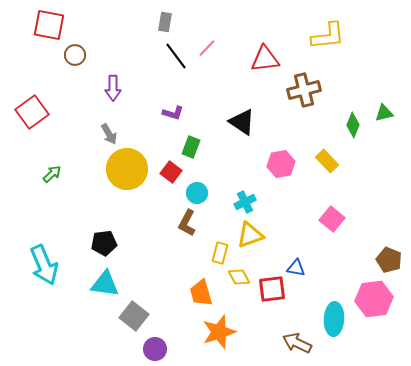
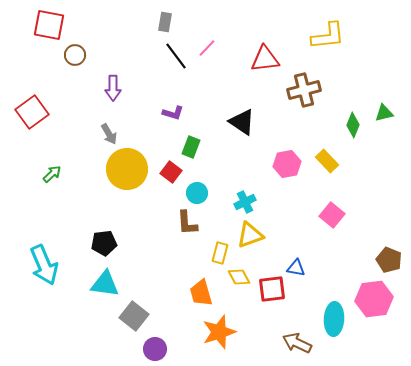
pink hexagon at (281, 164): moved 6 px right
pink square at (332, 219): moved 4 px up
brown L-shape at (187, 223): rotated 32 degrees counterclockwise
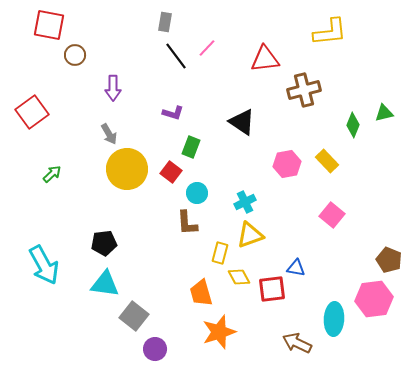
yellow L-shape at (328, 36): moved 2 px right, 4 px up
cyan arrow at (44, 265): rotated 6 degrees counterclockwise
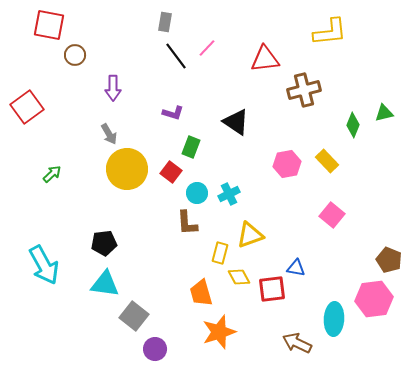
red square at (32, 112): moved 5 px left, 5 px up
black triangle at (242, 122): moved 6 px left
cyan cross at (245, 202): moved 16 px left, 8 px up
